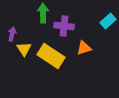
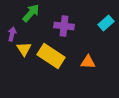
green arrow: moved 12 px left; rotated 42 degrees clockwise
cyan rectangle: moved 2 px left, 2 px down
orange triangle: moved 4 px right, 14 px down; rotated 21 degrees clockwise
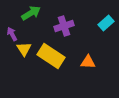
green arrow: rotated 18 degrees clockwise
purple cross: rotated 24 degrees counterclockwise
purple arrow: rotated 40 degrees counterclockwise
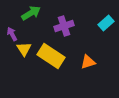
orange triangle: rotated 21 degrees counterclockwise
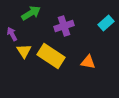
yellow triangle: moved 2 px down
orange triangle: rotated 28 degrees clockwise
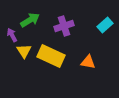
green arrow: moved 1 px left, 7 px down
cyan rectangle: moved 1 px left, 2 px down
purple arrow: moved 1 px down
yellow rectangle: rotated 8 degrees counterclockwise
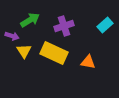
purple arrow: moved 1 px down; rotated 136 degrees clockwise
yellow rectangle: moved 3 px right, 3 px up
